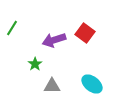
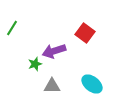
purple arrow: moved 11 px down
green star: rotated 16 degrees clockwise
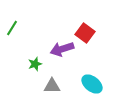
purple arrow: moved 8 px right, 2 px up
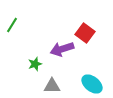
green line: moved 3 px up
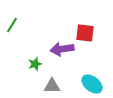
red square: rotated 30 degrees counterclockwise
purple arrow: rotated 10 degrees clockwise
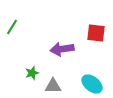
green line: moved 2 px down
red square: moved 11 px right
green star: moved 3 px left, 9 px down
gray triangle: moved 1 px right
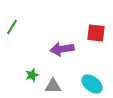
green star: moved 2 px down
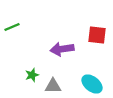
green line: rotated 35 degrees clockwise
red square: moved 1 px right, 2 px down
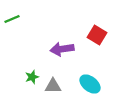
green line: moved 8 px up
red square: rotated 24 degrees clockwise
green star: moved 2 px down
cyan ellipse: moved 2 px left
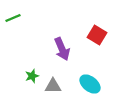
green line: moved 1 px right, 1 px up
purple arrow: rotated 105 degrees counterclockwise
green star: moved 1 px up
